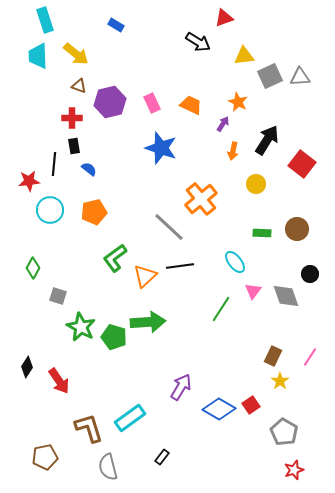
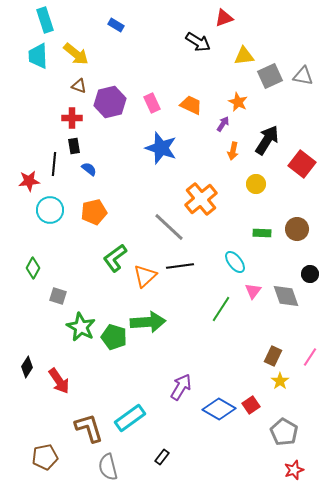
gray triangle at (300, 77): moved 3 px right, 1 px up; rotated 15 degrees clockwise
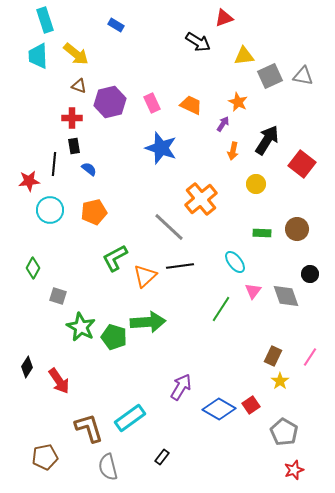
green L-shape at (115, 258): rotated 8 degrees clockwise
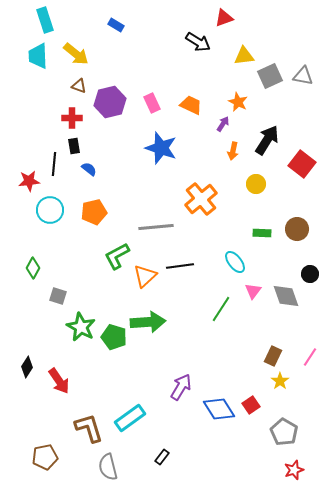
gray line at (169, 227): moved 13 px left; rotated 48 degrees counterclockwise
green L-shape at (115, 258): moved 2 px right, 2 px up
blue diamond at (219, 409): rotated 28 degrees clockwise
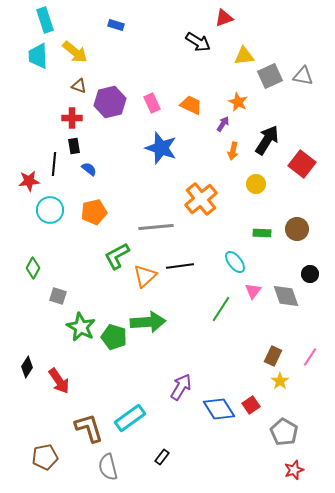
blue rectangle at (116, 25): rotated 14 degrees counterclockwise
yellow arrow at (76, 54): moved 1 px left, 2 px up
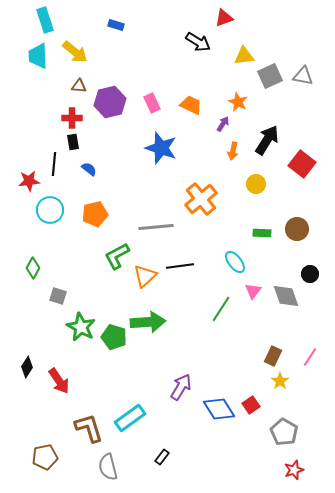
brown triangle at (79, 86): rotated 14 degrees counterclockwise
black rectangle at (74, 146): moved 1 px left, 4 px up
orange pentagon at (94, 212): moved 1 px right, 2 px down
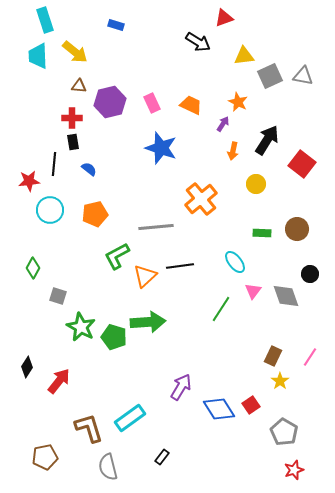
red arrow at (59, 381): rotated 108 degrees counterclockwise
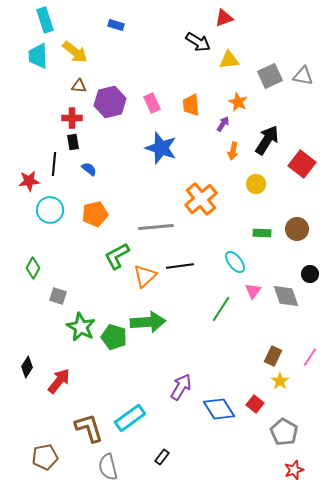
yellow triangle at (244, 56): moved 15 px left, 4 px down
orange trapezoid at (191, 105): rotated 120 degrees counterclockwise
red square at (251, 405): moved 4 px right, 1 px up; rotated 18 degrees counterclockwise
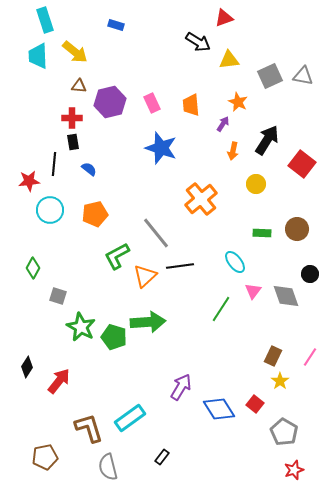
gray line at (156, 227): moved 6 px down; rotated 56 degrees clockwise
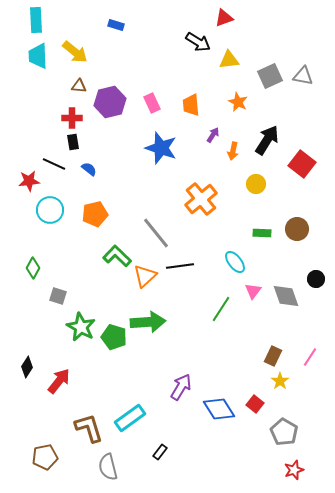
cyan rectangle at (45, 20): moved 9 px left; rotated 15 degrees clockwise
purple arrow at (223, 124): moved 10 px left, 11 px down
black line at (54, 164): rotated 70 degrees counterclockwise
green L-shape at (117, 256): rotated 72 degrees clockwise
black circle at (310, 274): moved 6 px right, 5 px down
black rectangle at (162, 457): moved 2 px left, 5 px up
